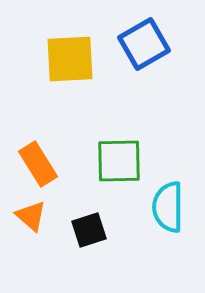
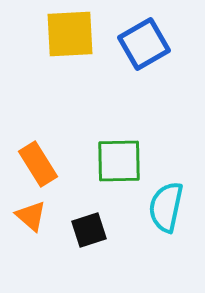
yellow square: moved 25 px up
cyan semicircle: moved 2 px left; rotated 12 degrees clockwise
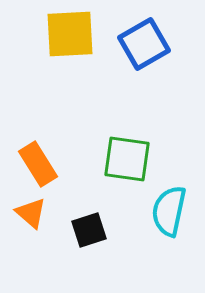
green square: moved 8 px right, 2 px up; rotated 9 degrees clockwise
cyan semicircle: moved 3 px right, 4 px down
orange triangle: moved 3 px up
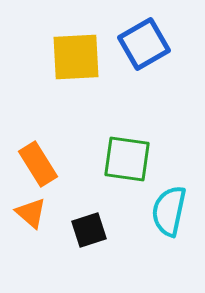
yellow square: moved 6 px right, 23 px down
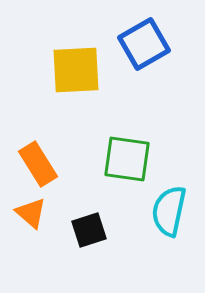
yellow square: moved 13 px down
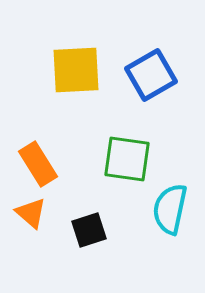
blue square: moved 7 px right, 31 px down
cyan semicircle: moved 1 px right, 2 px up
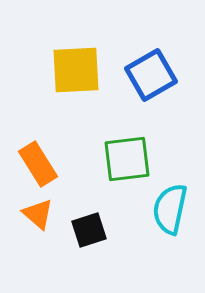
green square: rotated 15 degrees counterclockwise
orange triangle: moved 7 px right, 1 px down
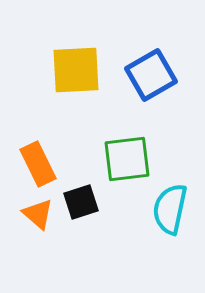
orange rectangle: rotated 6 degrees clockwise
black square: moved 8 px left, 28 px up
